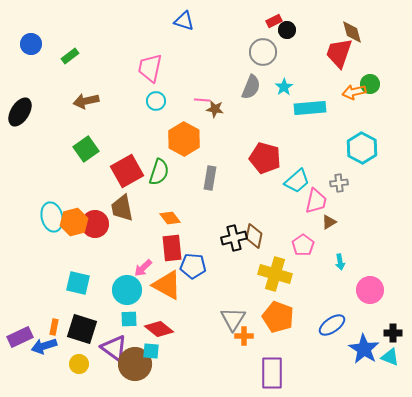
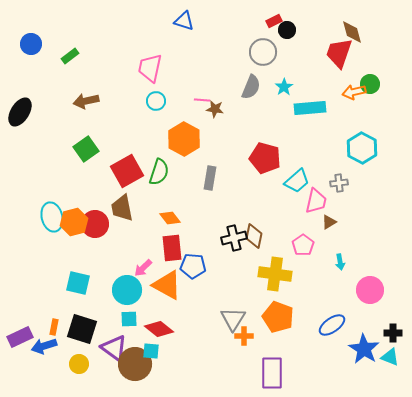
yellow cross at (275, 274): rotated 8 degrees counterclockwise
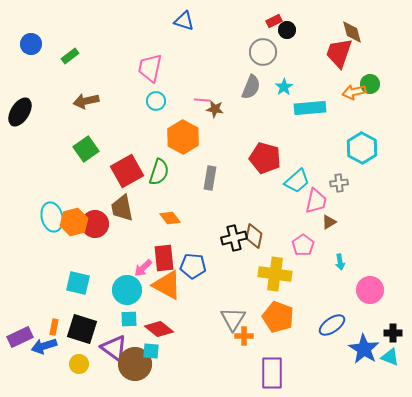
orange hexagon at (184, 139): moved 1 px left, 2 px up
red rectangle at (172, 248): moved 8 px left, 10 px down
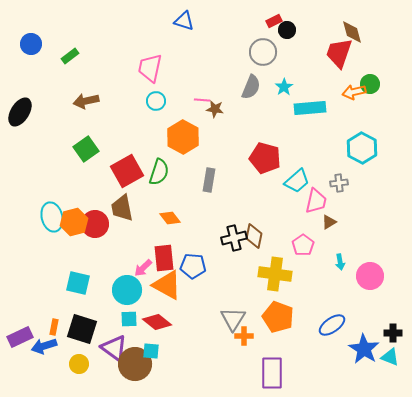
gray rectangle at (210, 178): moved 1 px left, 2 px down
pink circle at (370, 290): moved 14 px up
red diamond at (159, 329): moved 2 px left, 7 px up
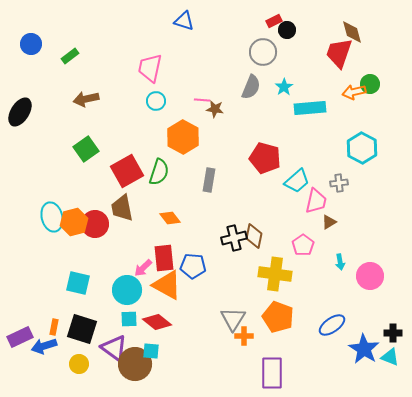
brown arrow at (86, 101): moved 2 px up
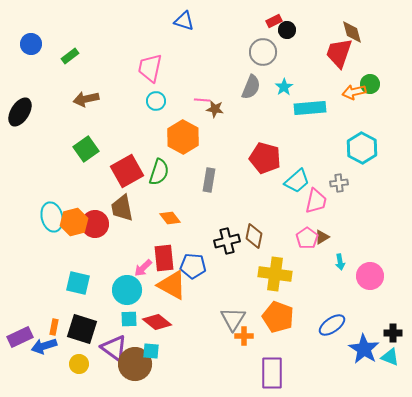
brown triangle at (329, 222): moved 7 px left, 15 px down
black cross at (234, 238): moved 7 px left, 3 px down
pink pentagon at (303, 245): moved 4 px right, 7 px up
orange triangle at (167, 285): moved 5 px right
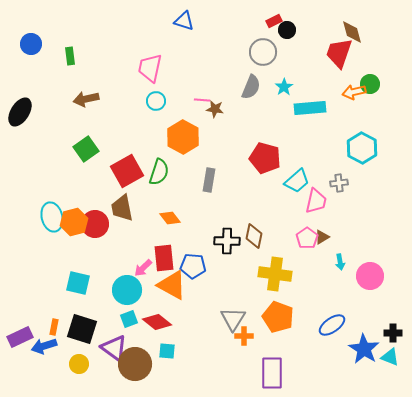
green rectangle at (70, 56): rotated 60 degrees counterclockwise
black cross at (227, 241): rotated 15 degrees clockwise
cyan square at (129, 319): rotated 18 degrees counterclockwise
cyan square at (151, 351): moved 16 px right
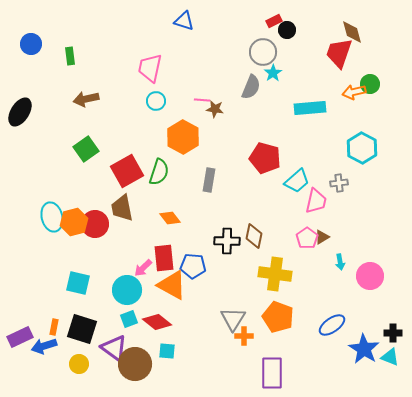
cyan star at (284, 87): moved 11 px left, 14 px up
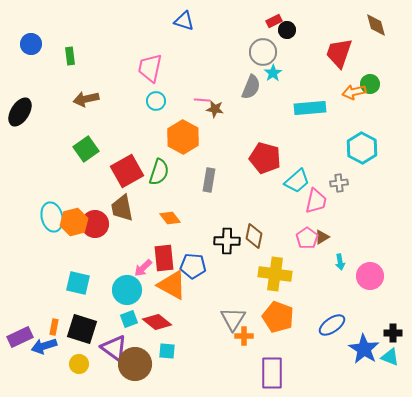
brown diamond at (352, 32): moved 24 px right, 7 px up
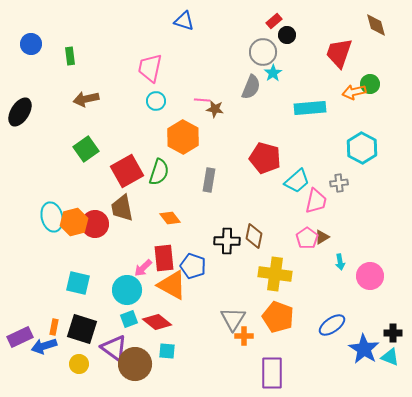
red rectangle at (274, 21): rotated 14 degrees counterclockwise
black circle at (287, 30): moved 5 px down
blue pentagon at (193, 266): rotated 15 degrees clockwise
